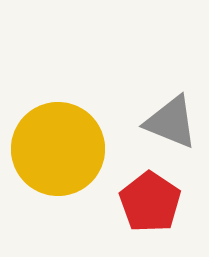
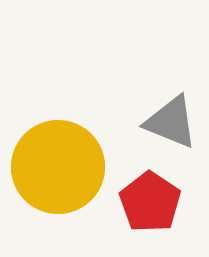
yellow circle: moved 18 px down
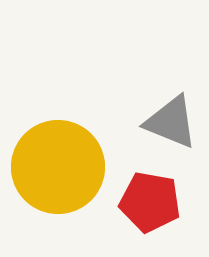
red pentagon: rotated 24 degrees counterclockwise
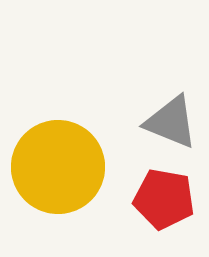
red pentagon: moved 14 px right, 3 px up
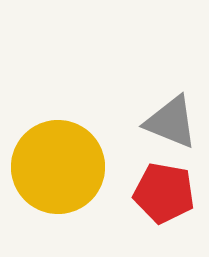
red pentagon: moved 6 px up
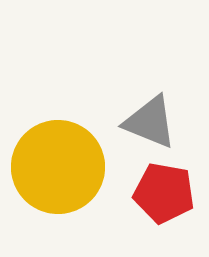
gray triangle: moved 21 px left
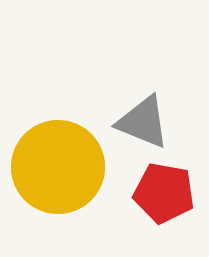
gray triangle: moved 7 px left
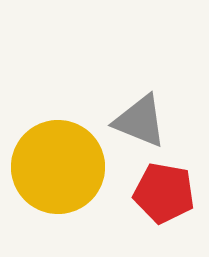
gray triangle: moved 3 px left, 1 px up
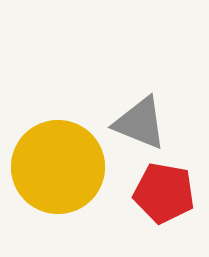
gray triangle: moved 2 px down
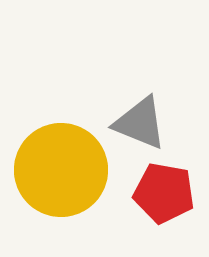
yellow circle: moved 3 px right, 3 px down
